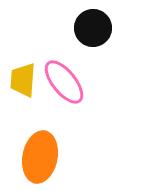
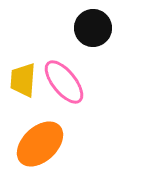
orange ellipse: moved 13 px up; rotated 36 degrees clockwise
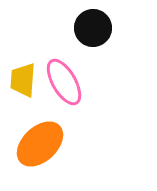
pink ellipse: rotated 9 degrees clockwise
